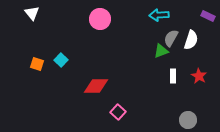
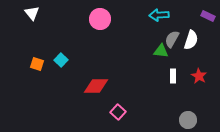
gray semicircle: moved 1 px right, 1 px down
green triangle: rotated 28 degrees clockwise
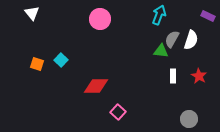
cyan arrow: rotated 114 degrees clockwise
gray circle: moved 1 px right, 1 px up
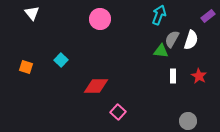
purple rectangle: rotated 64 degrees counterclockwise
orange square: moved 11 px left, 3 px down
gray circle: moved 1 px left, 2 px down
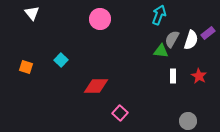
purple rectangle: moved 17 px down
pink square: moved 2 px right, 1 px down
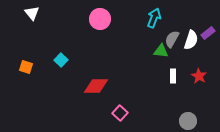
cyan arrow: moved 5 px left, 3 px down
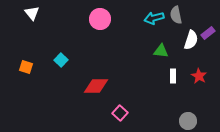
cyan arrow: rotated 126 degrees counterclockwise
gray semicircle: moved 4 px right, 24 px up; rotated 42 degrees counterclockwise
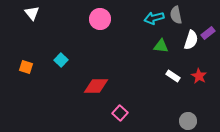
green triangle: moved 5 px up
white rectangle: rotated 56 degrees counterclockwise
